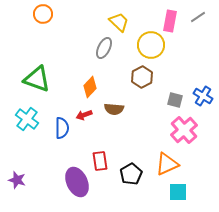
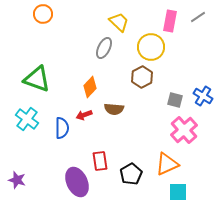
yellow circle: moved 2 px down
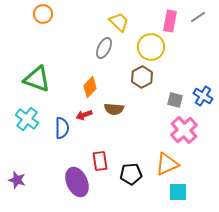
black pentagon: rotated 25 degrees clockwise
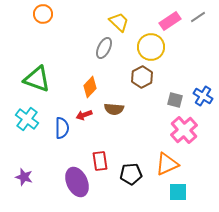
pink rectangle: rotated 45 degrees clockwise
purple star: moved 7 px right, 3 px up
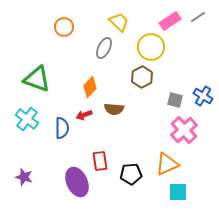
orange circle: moved 21 px right, 13 px down
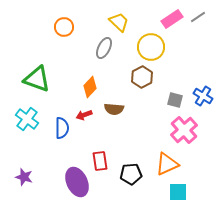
pink rectangle: moved 2 px right, 2 px up
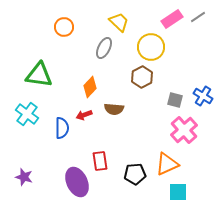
green triangle: moved 2 px right, 4 px up; rotated 12 degrees counterclockwise
cyan cross: moved 5 px up
black pentagon: moved 4 px right
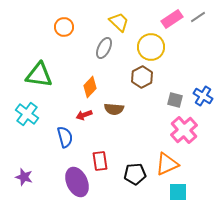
blue semicircle: moved 3 px right, 9 px down; rotated 15 degrees counterclockwise
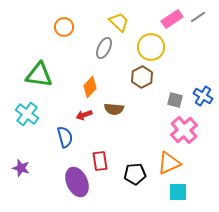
orange triangle: moved 2 px right, 1 px up
purple star: moved 3 px left, 9 px up
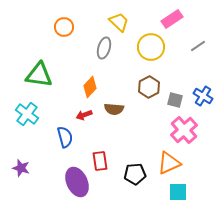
gray line: moved 29 px down
gray ellipse: rotated 10 degrees counterclockwise
brown hexagon: moved 7 px right, 10 px down
